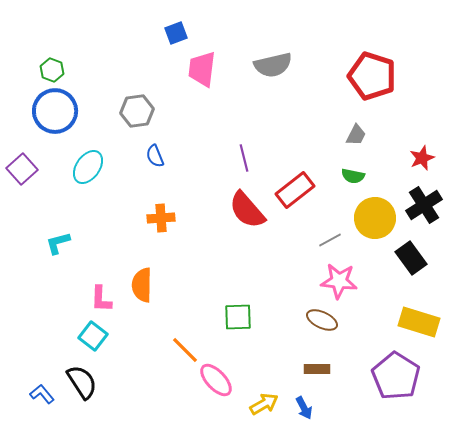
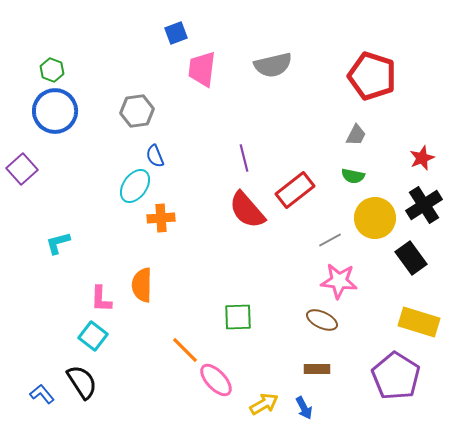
cyan ellipse: moved 47 px right, 19 px down
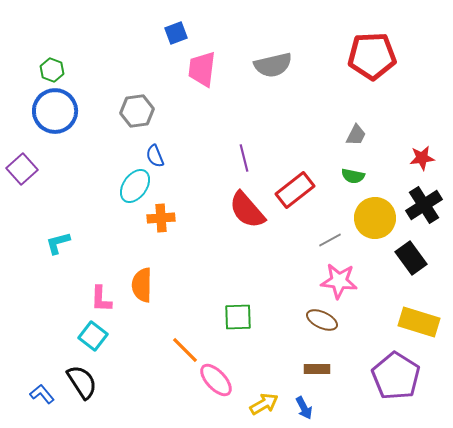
red pentagon: moved 20 px up; rotated 21 degrees counterclockwise
red star: rotated 15 degrees clockwise
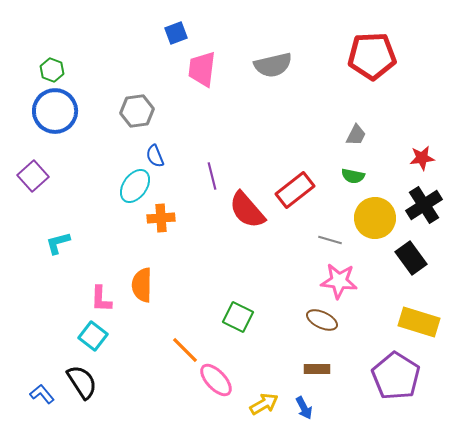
purple line: moved 32 px left, 18 px down
purple square: moved 11 px right, 7 px down
gray line: rotated 45 degrees clockwise
green square: rotated 28 degrees clockwise
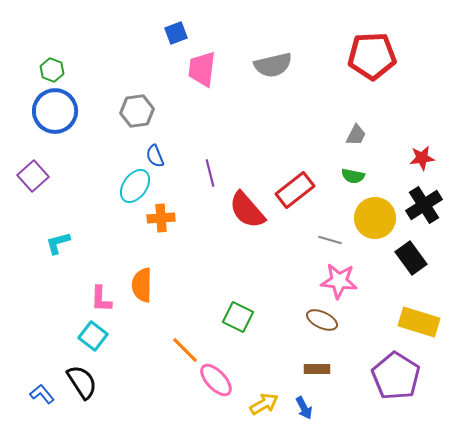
purple line: moved 2 px left, 3 px up
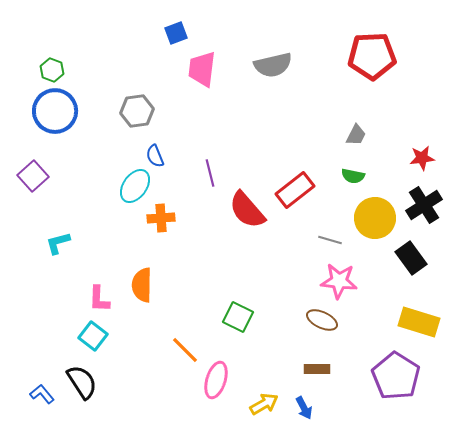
pink L-shape: moved 2 px left
pink ellipse: rotated 60 degrees clockwise
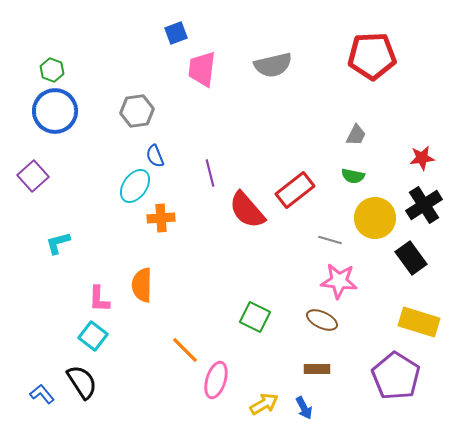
green square: moved 17 px right
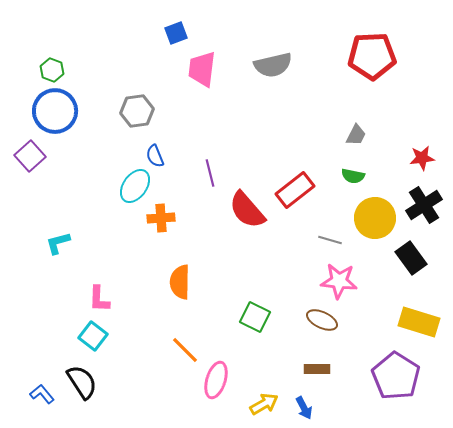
purple square: moved 3 px left, 20 px up
orange semicircle: moved 38 px right, 3 px up
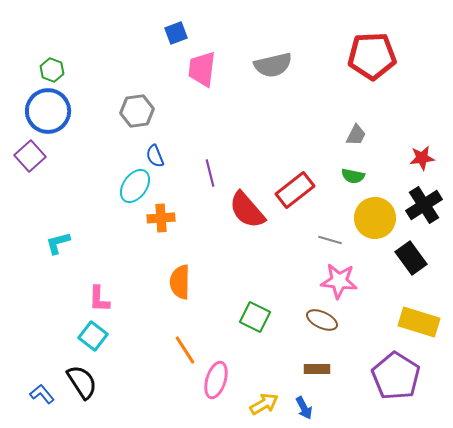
blue circle: moved 7 px left
orange line: rotated 12 degrees clockwise
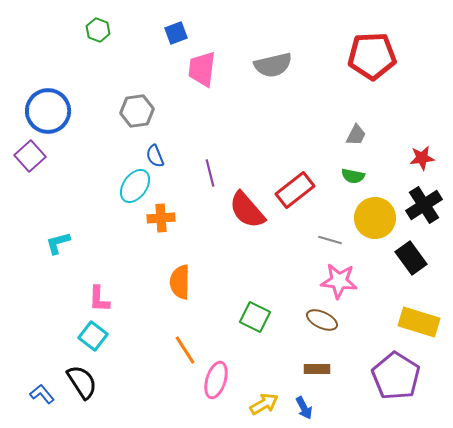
green hexagon: moved 46 px right, 40 px up
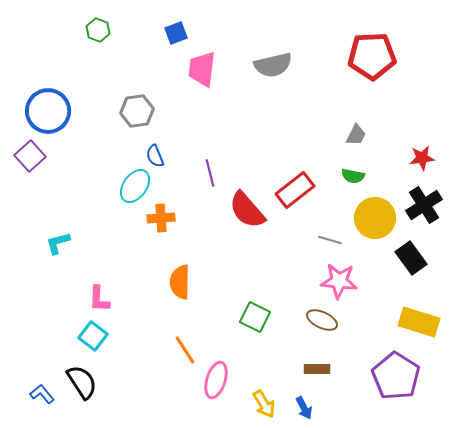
yellow arrow: rotated 88 degrees clockwise
